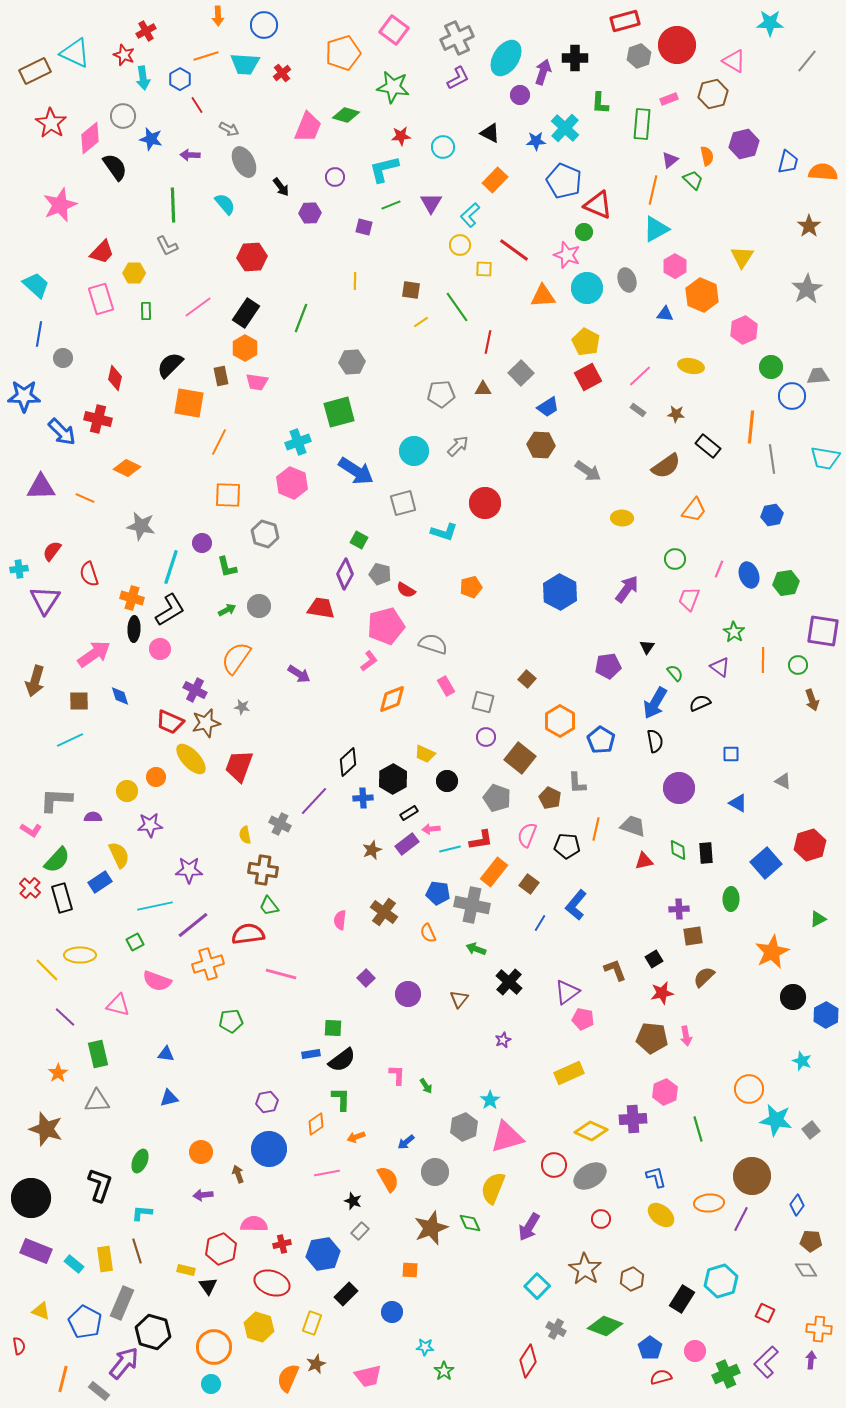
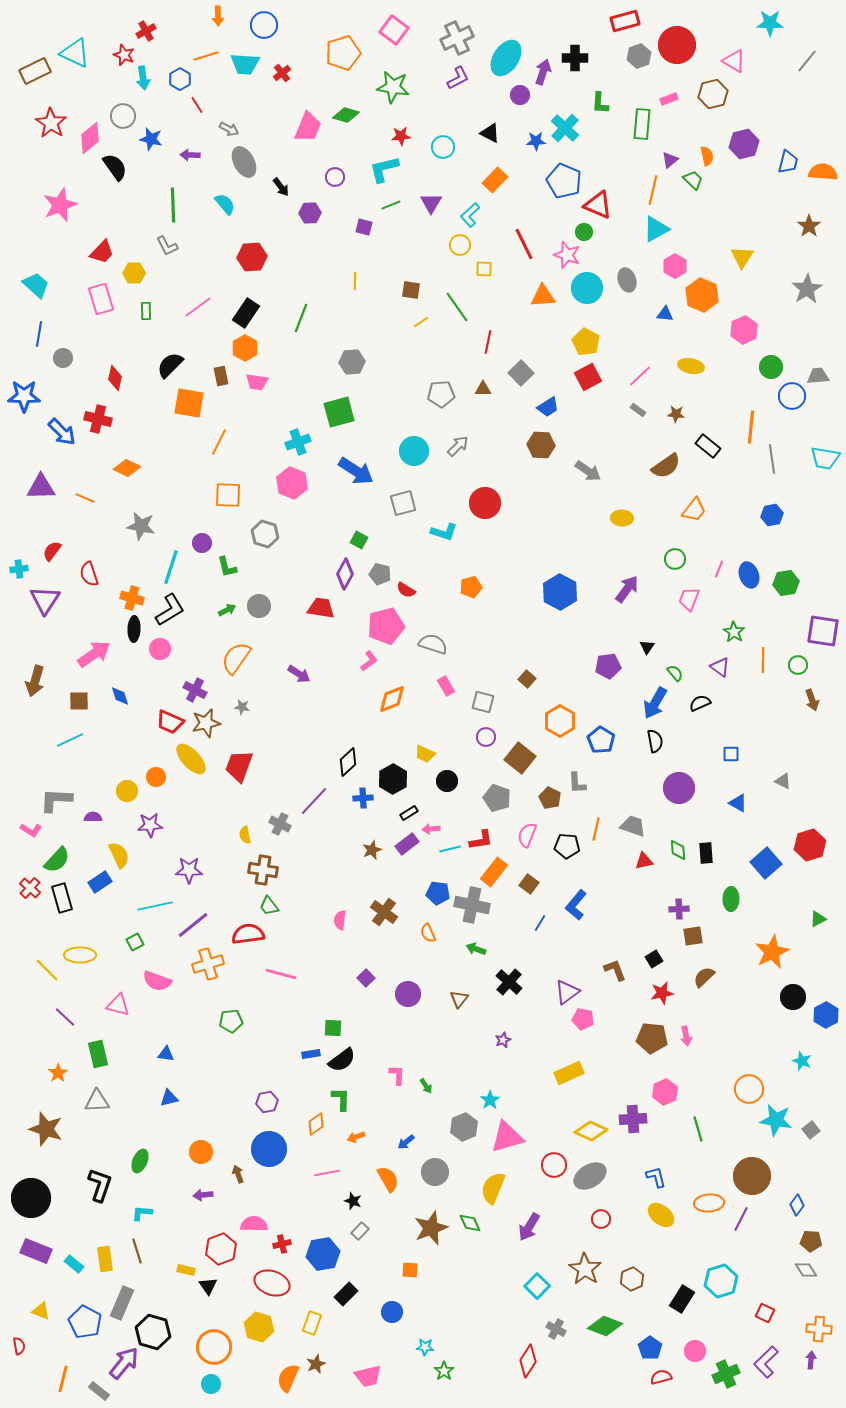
red line at (514, 250): moved 10 px right, 6 px up; rotated 28 degrees clockwise
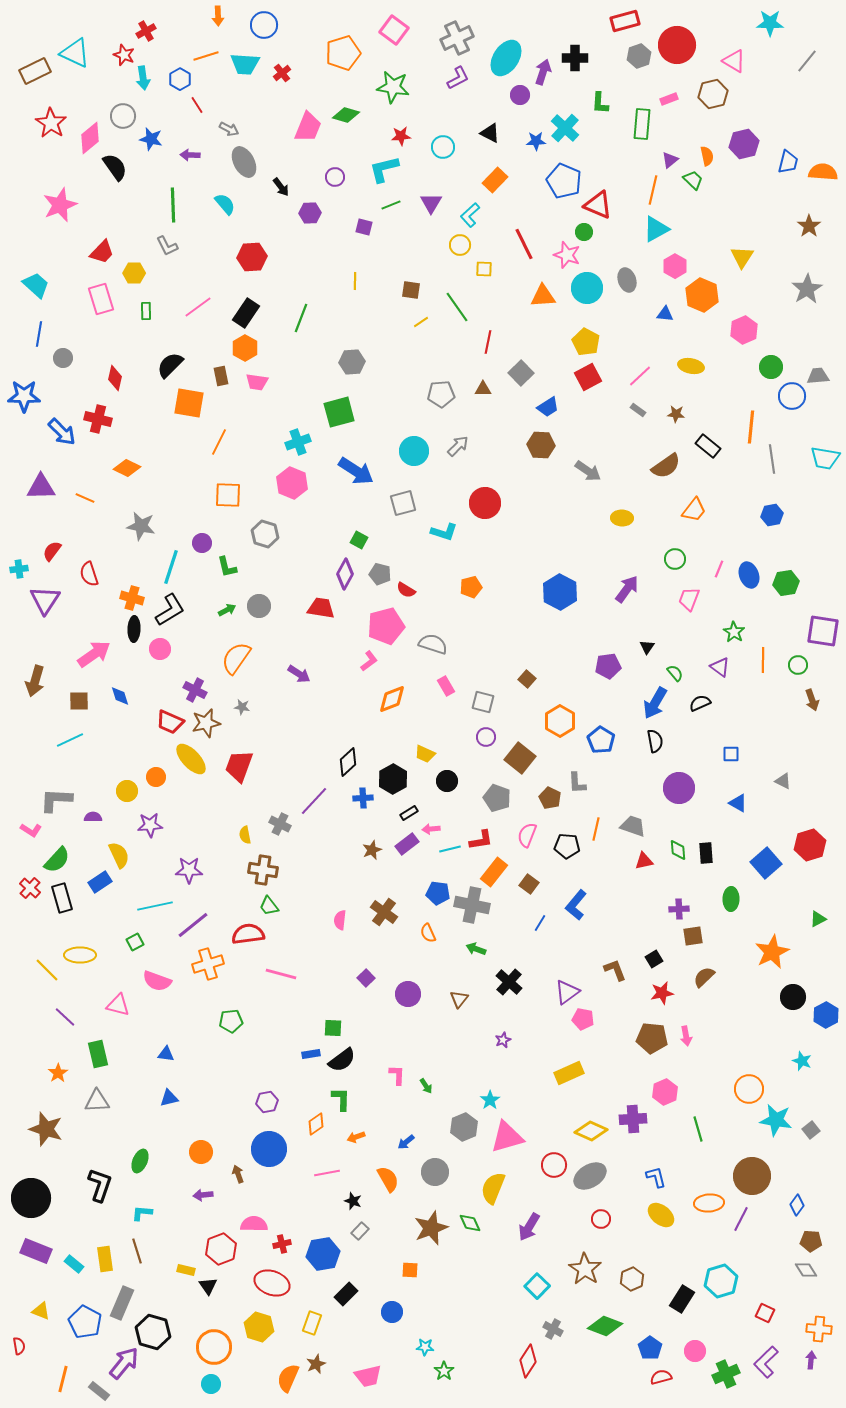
gray cross at (556, 1329): moved 3 px left
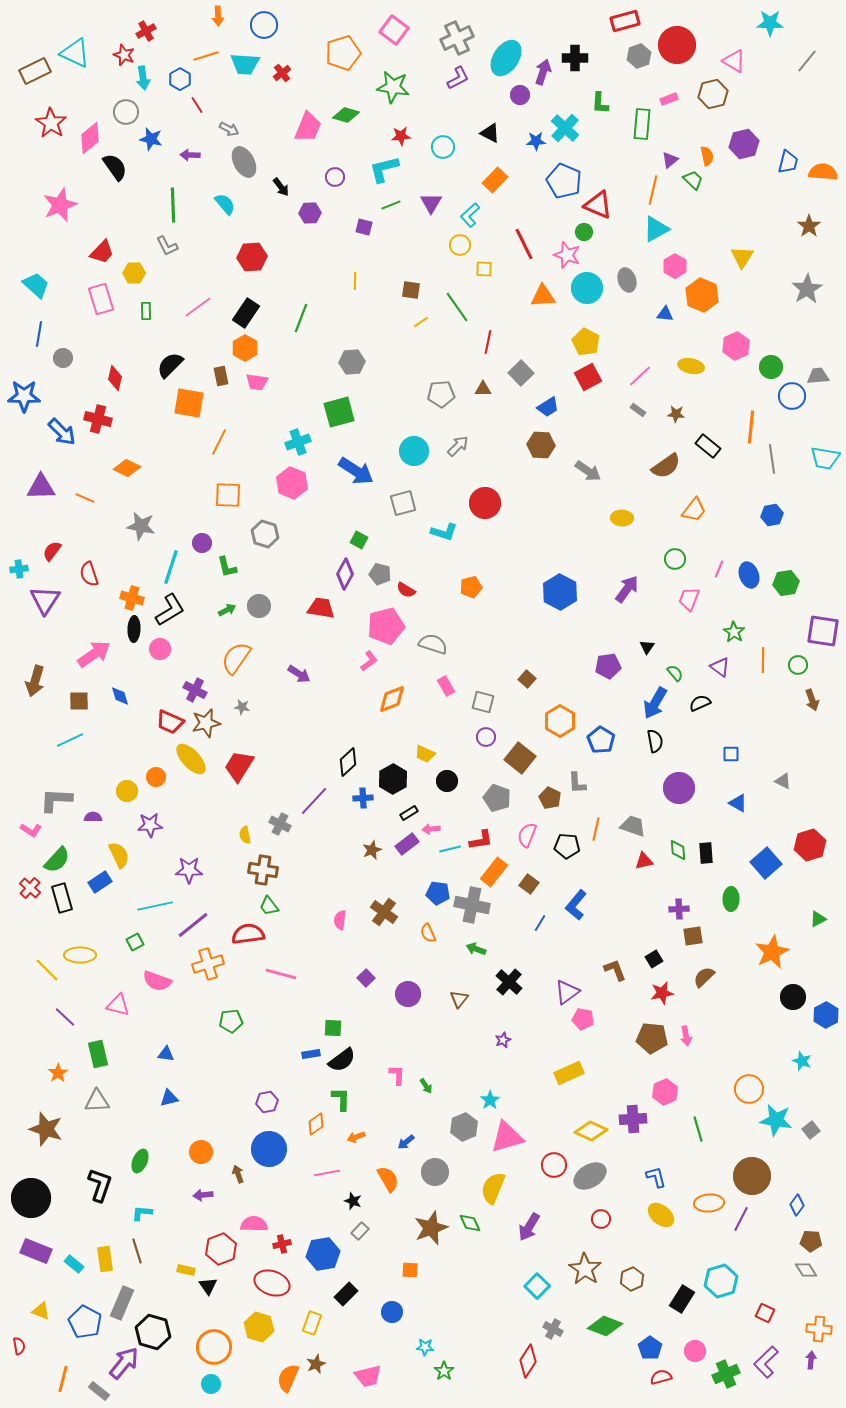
gray circle at (123, 116): moved 3 px right, 4 px up
pink hexagon at (744, 330): moved 8 px left, 16 px down
red trapezoid at (239, 766): rotated 12 degrees clockwise
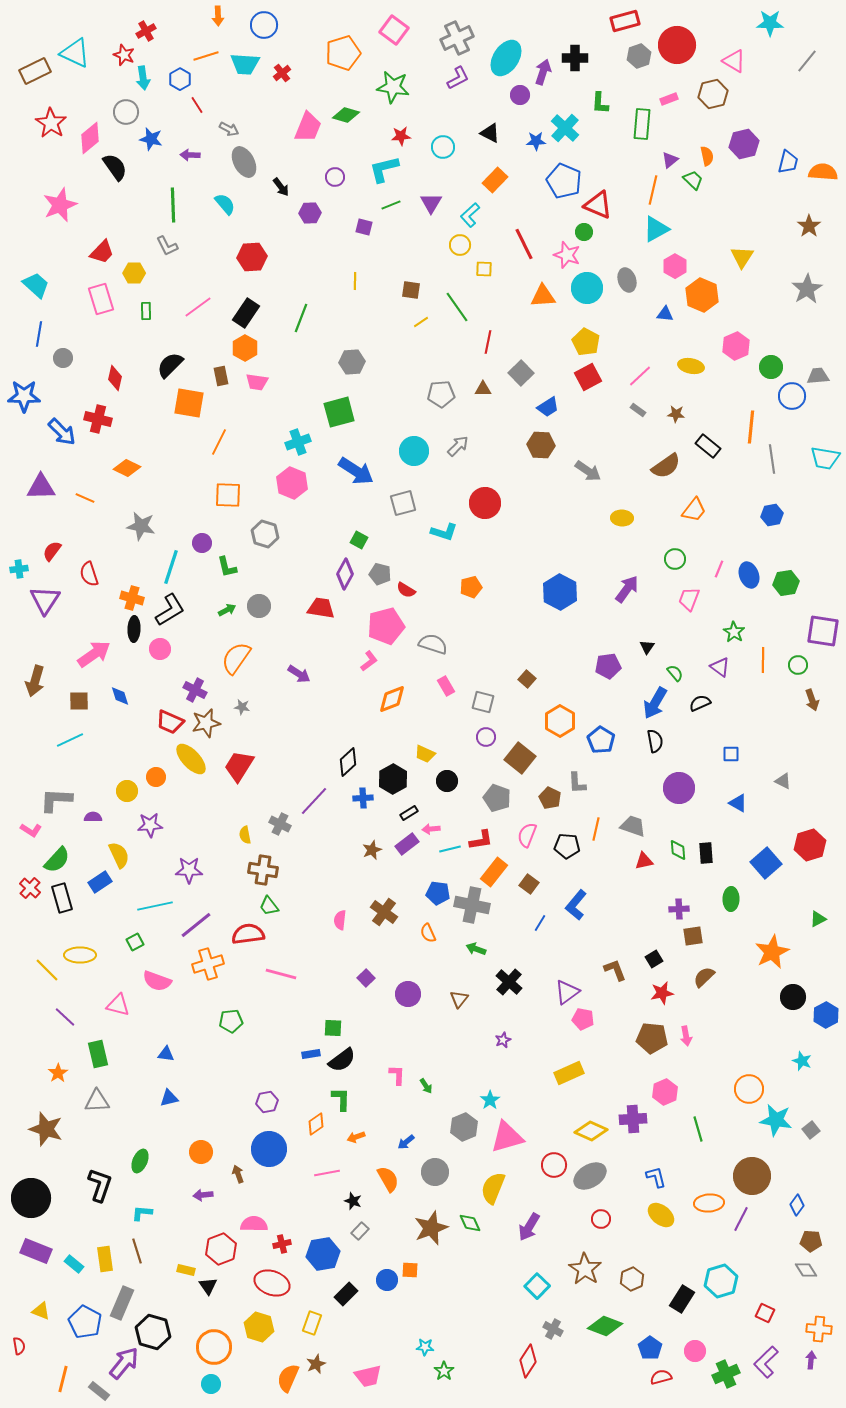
purple line at (193, 925): moved 3 px right
blue circle at (392, 1312): moved 5 px left, 32 px up
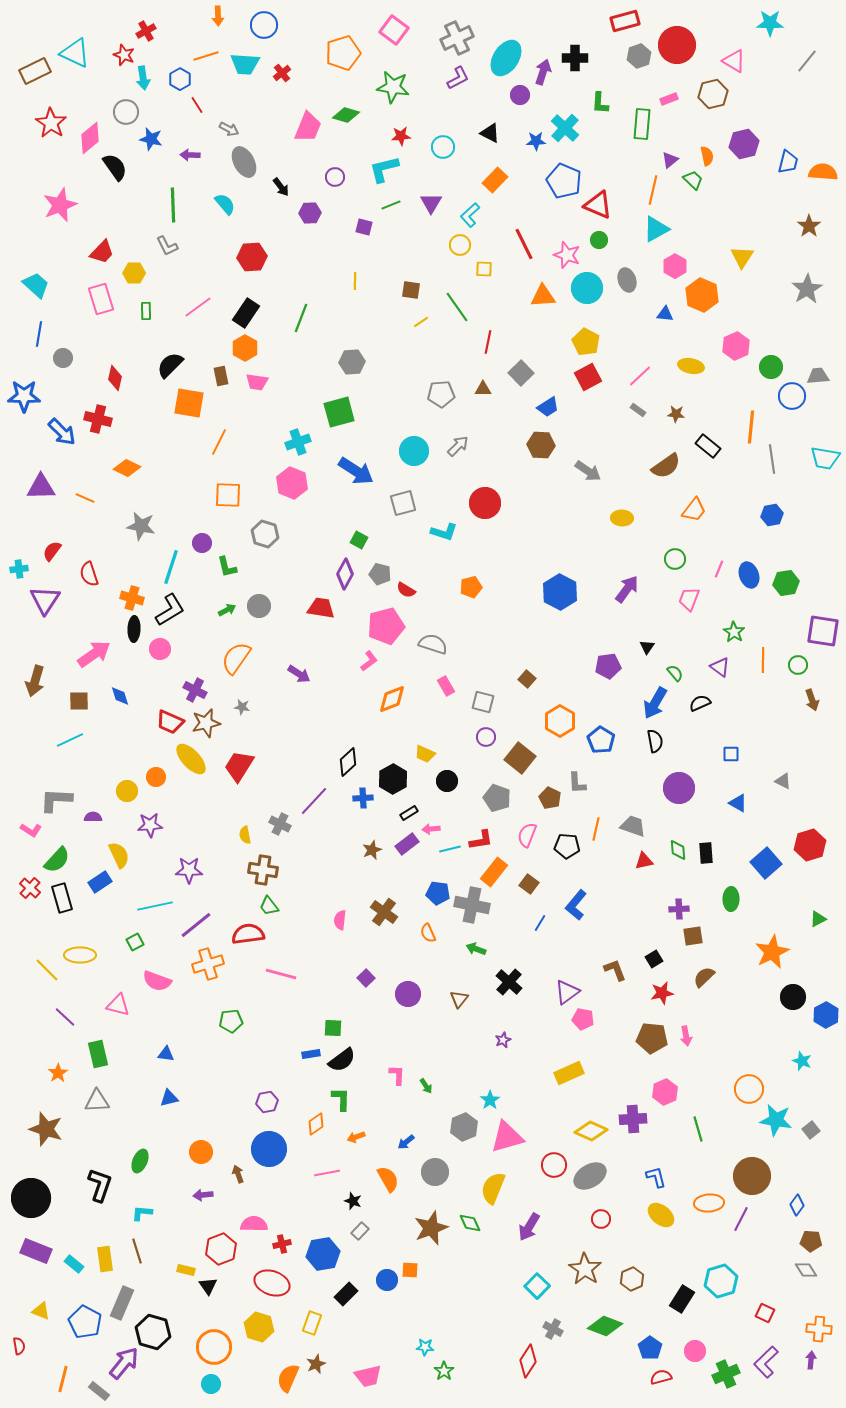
green circle at (584, 232): moved 15 px right, 8 px down
